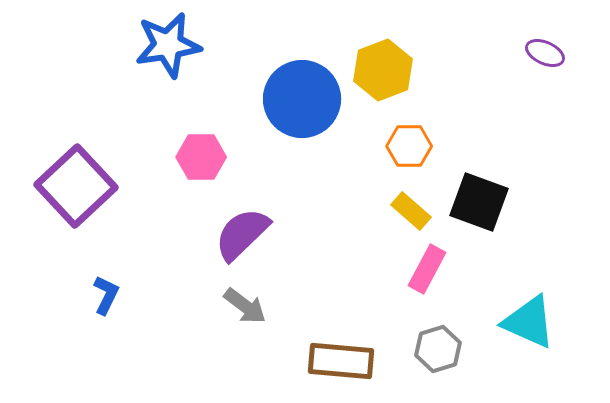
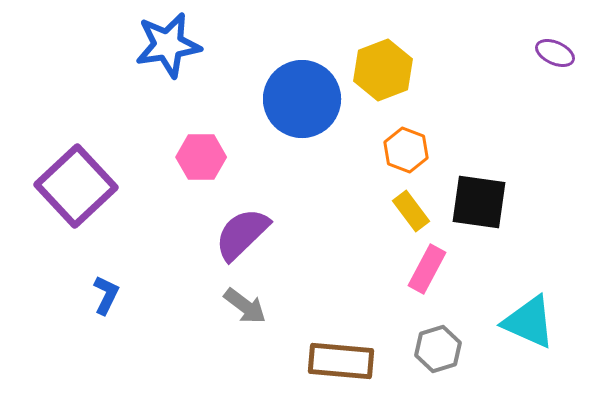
purple ellipse: moved 10 px right
orange hexagon: moved 3 px left, 4 px down; rotated 21 degrees clockwise
black square: rotated 12 degrees counterclockwise
yellow rectangle: rotated 12 degrees clockwise
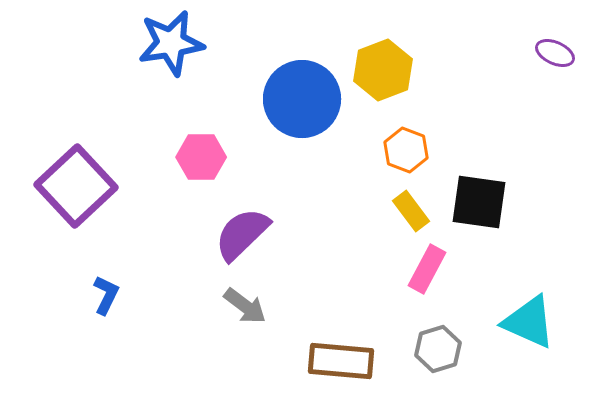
blue star: moved 3 px right, 2 px up
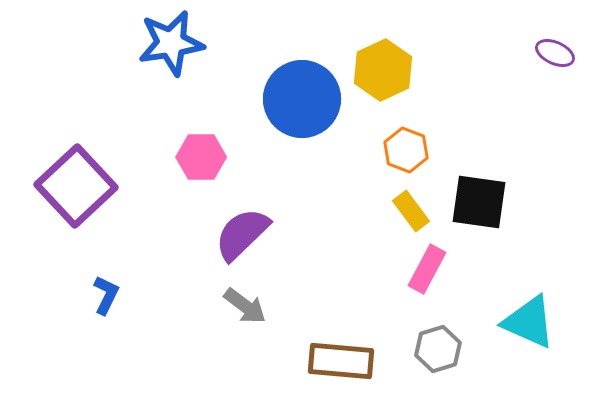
yellow hexagon: rotated 4 degrees counterclockwise
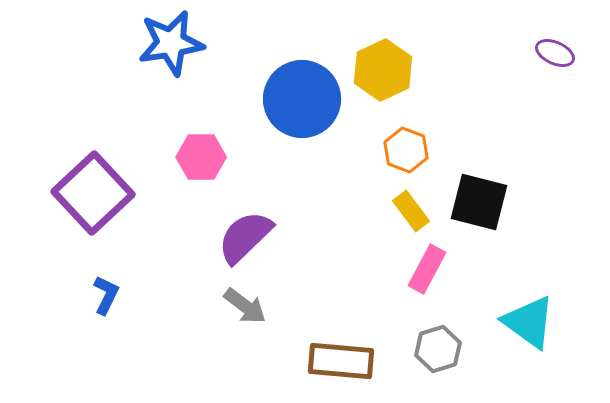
purple square: moved 17 px right, 7 px down
black square: rotated 6 degrees clockwise
purple semicircle: moved 3 px right, 3 px down
cyan triangle: rotated 12 degrees clockwise
